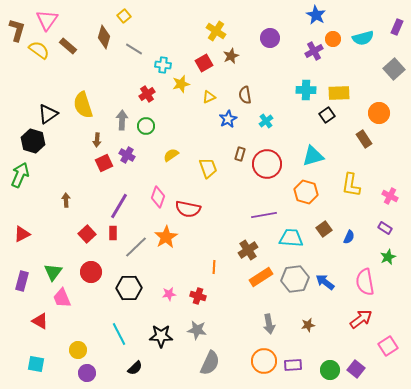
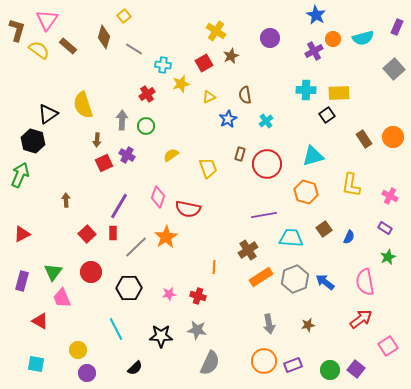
orange circle at (379, 113): moved 14 px right, 24 px down
gray hexagon at (295, 279): rotated 12 degrees counterclockwise
cyan line at (119, 334): moved 3 px left, 5 px up
purple rectangle at (293, 365): rotated 18 degrees counterclockwise
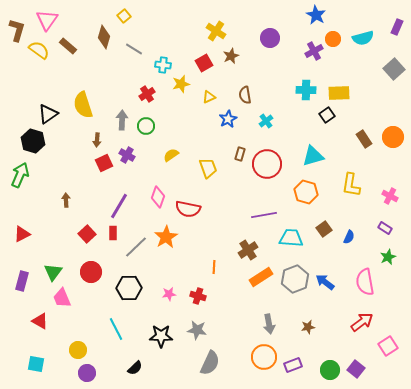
red arrow at (361, 319): moved 1 px right, 3 px down
brown star at (308, 325): moved 2 px down
orange circle at (264, 361): moved 4 px up
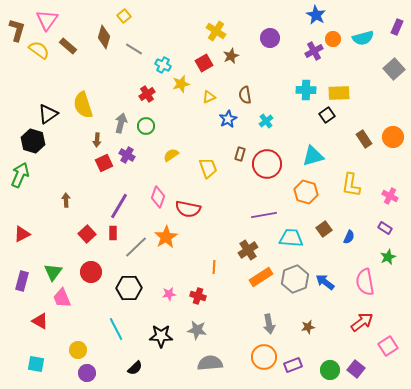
cyan cross at (163, 65): rotated 21 degrees clockwise
gray arrow at (122, 120): moved 1 px left, 3 px down; rotated 12 degrees clockwise
gray semicircle at (210, 363): rotated 120 degrees counterclockwise
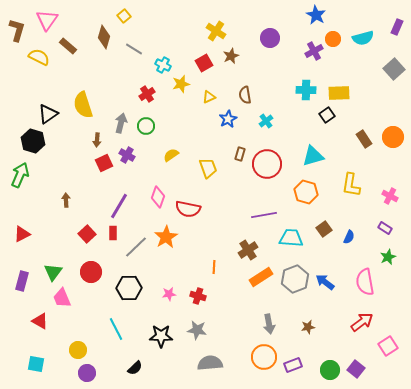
yellow semicircle at (39, 50): moved 7 px down; rotated 10 degrees counterclockwise
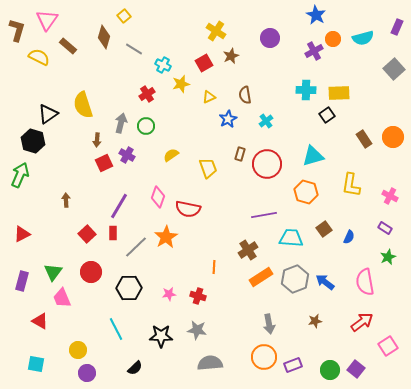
brown star at (308, 327): moved 7 px right, 6 px up
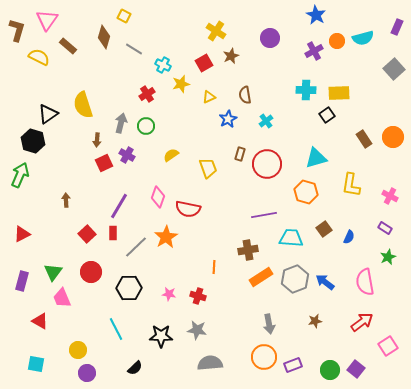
yellow square at (124, 16): rotated 24 degrees counterclockwise
orange circle at (333, 39): moved 4 px right, 2 px down
cyan triangle at (313, 156): moved 3 px right, 2 px down
brown cross at (248, 250): rotated 24 degrees clockwise
pink star at (169, 294): rotated 16 degrees clockwise
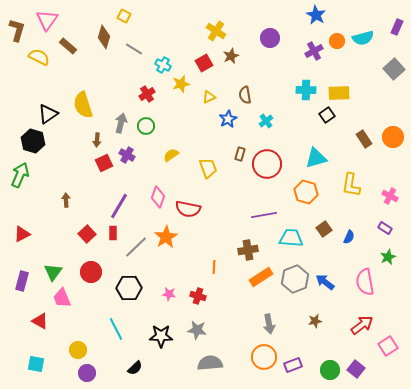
red arrow at (362, 322): moved 3 px down
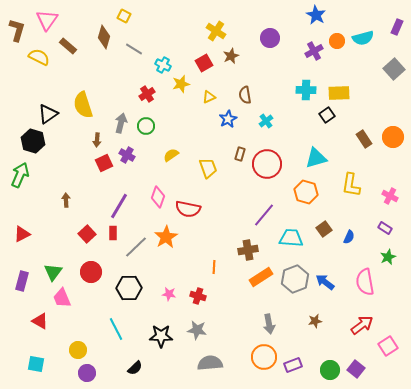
purple line at (264, 215): rotated 40 degrees counterclockwise
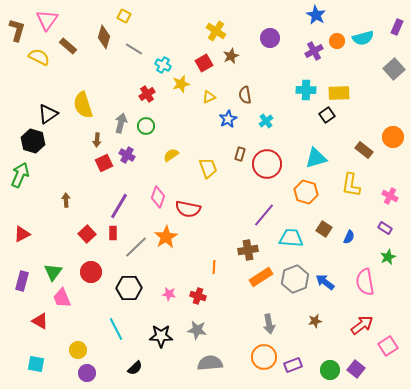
brown rectangle at (364, 139): moved 11 px down; rotated 18 degrees counterclockwise
brown square at (324, 229): rotated 21 degrees counterclockwise
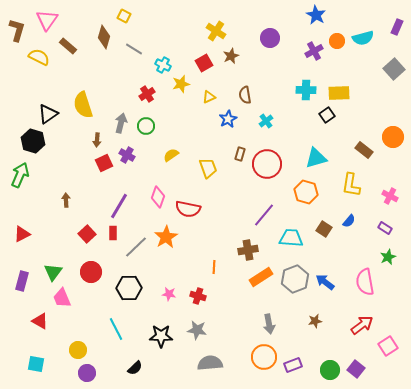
blue semicircle at (349, 237): moved 16 px up; rotated 16 degrees clockwise
